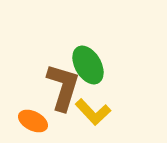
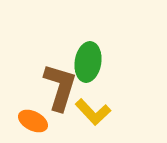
green ellipse: moved 3 px up; rotated 39 degrees clockwise
brown L-shape: moved 3 px left
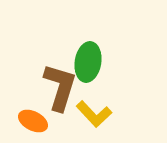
yellow L-shape: moved 1 px right, 2 px down
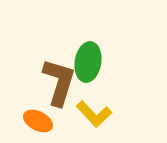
brown L-shape: moved 1 px left, 5 px up
orange ellipse: moved 5 px right
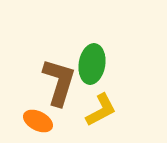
green ellipse: moved 4 px right, 2 px down
yellow L-shape: moved 7 px right, 4 px up; rotated 75 degrees counterclockwise
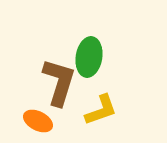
green ellipse: moved 3 px left, 7 px up
yellow L-shape: rotated 9 degrees clockwise
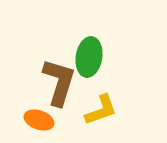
orange ellipse: moved 1 px right, 1 px up; rotated 8 degrees counterclockwise
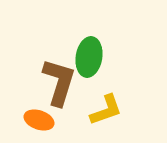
yellow L-shape: moved 5 px right
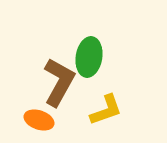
brown L-shape: rotated 12 degrees clockwise
